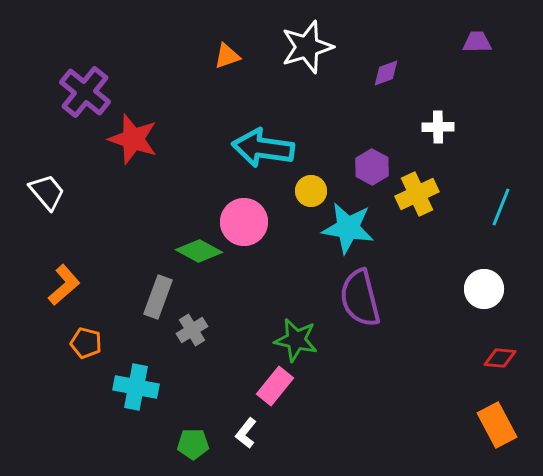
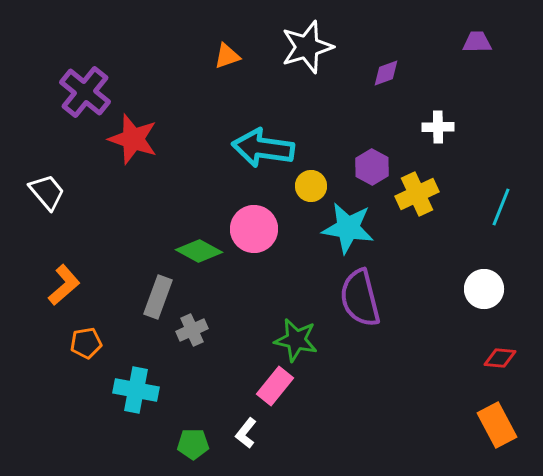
yellow circle: moved 5 px up
pink circle: moved 10 px right, 7 px down
gray cross: rotated 8 degrees clockwise
orange pentagon: rotated 24 degrees counterclockwise
cyan cross: moved 3 px down
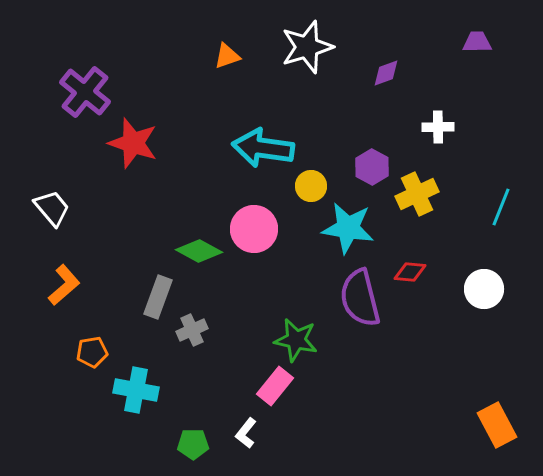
red star: moved 4 px down
white trapezoid: moved 5 px right, 16 px down
orange pentagon: moved 6 px right, 9 px down
red diamond: moved 90 px left, 86 px up
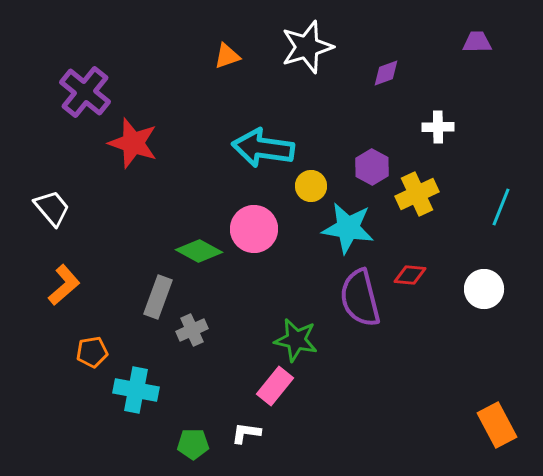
red diamond: moved 3 px down
white L-shape: rotated 60 degrees clockwise
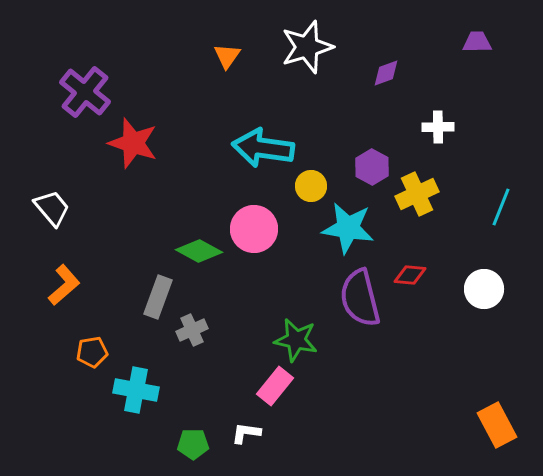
orange triangle: rotated 36 degrees counterclockwise
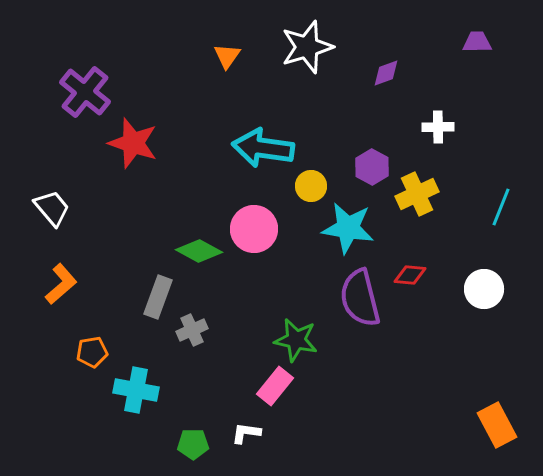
orange L-shape: moved 3 px left, 1 px up
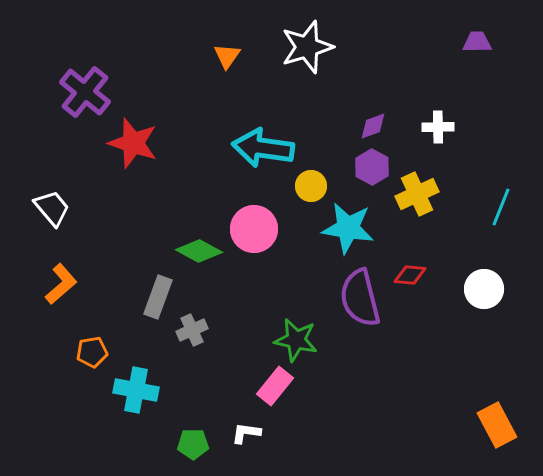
purple diamond: moved 13 px left, 53 px down
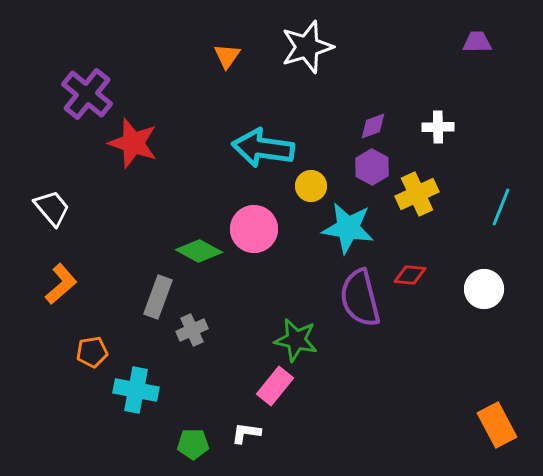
purple cross: moved 2 px right, 2 px down
